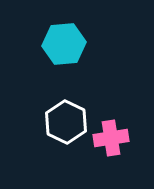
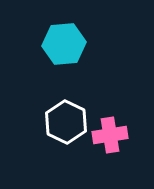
pink cross: moved 1 px left, 3 px up
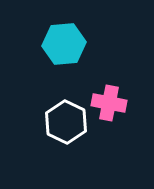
pink cross: moved 1 px left, 32 px up; rotated 20 degrees clockwise
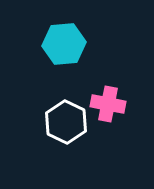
pink cross: moved 1 px left, 1 px down
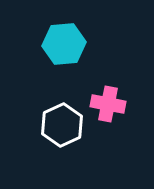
white hexagon: moved 4 px left, 3 px down; rotated 9 degrees clockwise
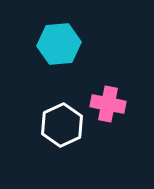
cyan hexagon: moved 5 px left
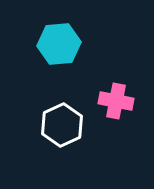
pink cross: moved 8 px right, 3 px up
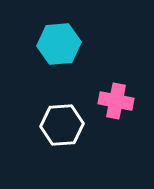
white hexagon: rotated 21 degrees clockwise
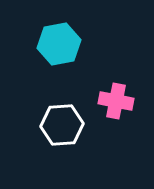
cyan hexagon: rotated 6 degrees counterclockwise
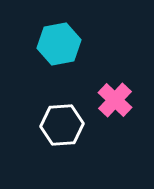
pink cross: moved 1 px left, 1 px up; rotated 32 degrees clockwise
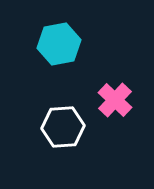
white hexagon: moved 1 px right, 2 px down
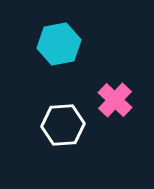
white hexagon: moved 2 px up
